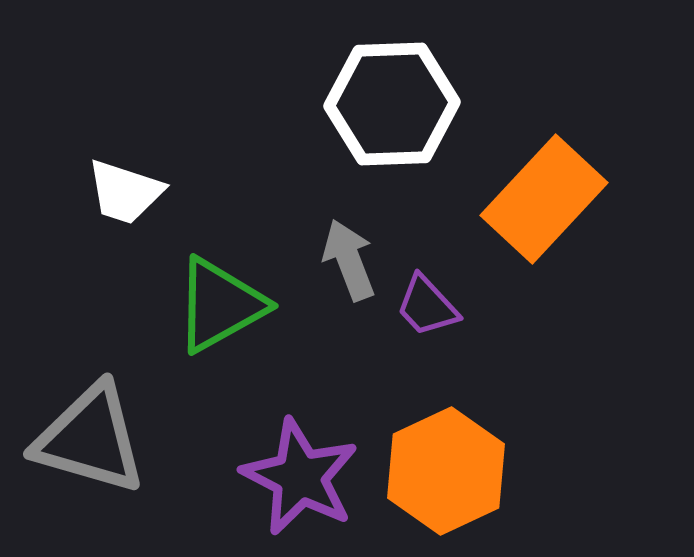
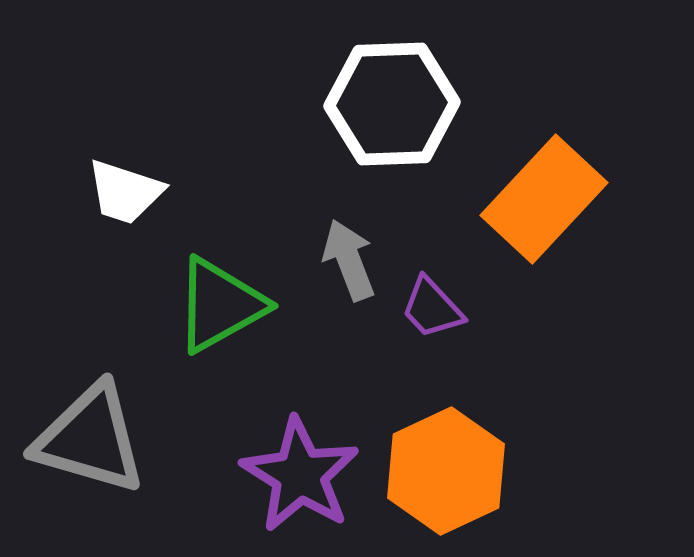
purple trapezoid: moved 5 px right, 2 px down
purple star: moved 2 px up; rotated 5 degrees clockwise
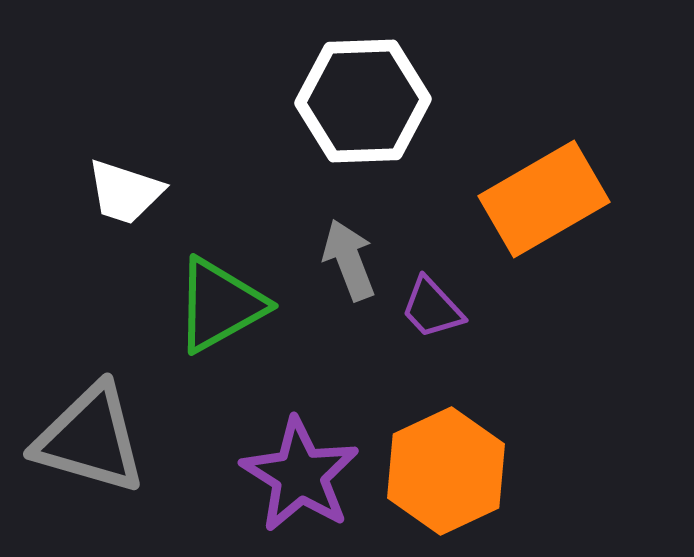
white hexagon: moved 29 px left, 3 px up
orange rectangle: rotated 17 degrees clockwise
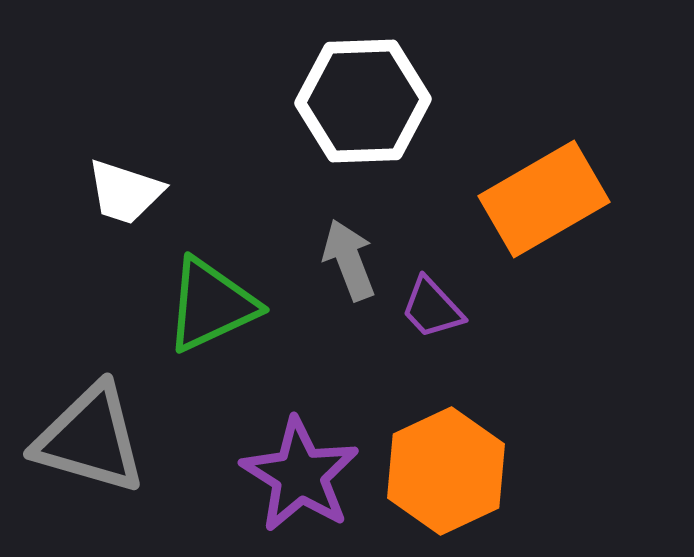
green triangle: moved 9 px left; rotated 4 degrees clockwise
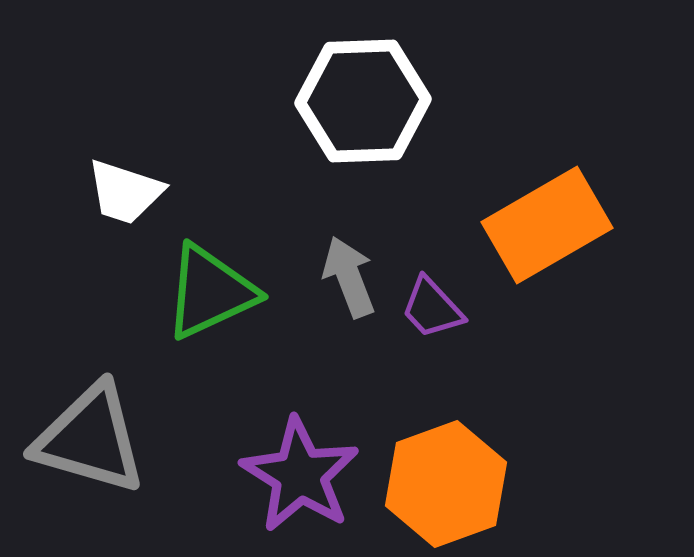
orange rectangle: moved 3 px right, 26 px down
gray arrow: moved 17 px down
green triangle: moved 1 px left, 13 px up
orange hexagon: moved 13 px down; rotated 5 degrees clockwise
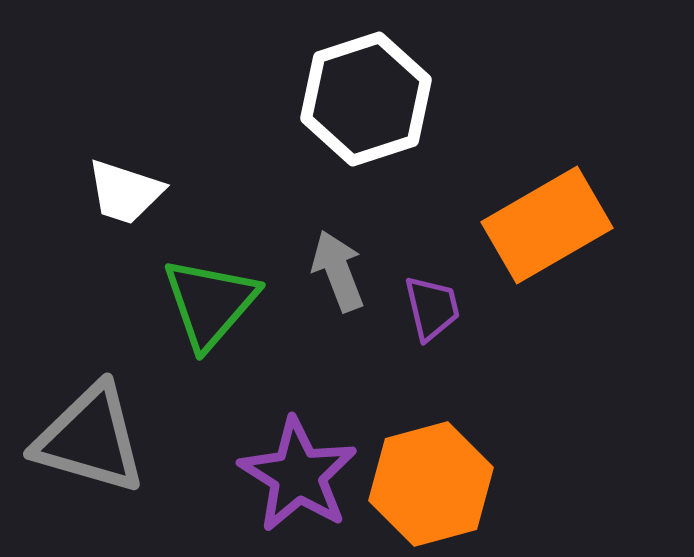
white hexagon: moved 3 px right, 2 px up; rotated 16 degrees counterclockwise
gray arrow: moved 11 px left, 6 px up
green triangle: moved 11 px down; rotated 24 degrees counterclockwise
purple trapezoid: rotated 150 degrees counterclockwise
purple star: moved 2 px left
orange hexagon: moved 15 px left; rotated 5 degrees clockwise
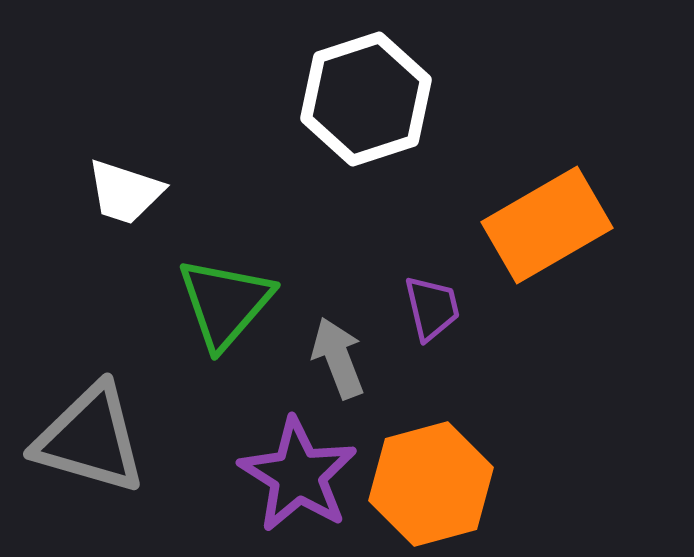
gray arrow: moved 87 px down
green triangle: moved 15 px right
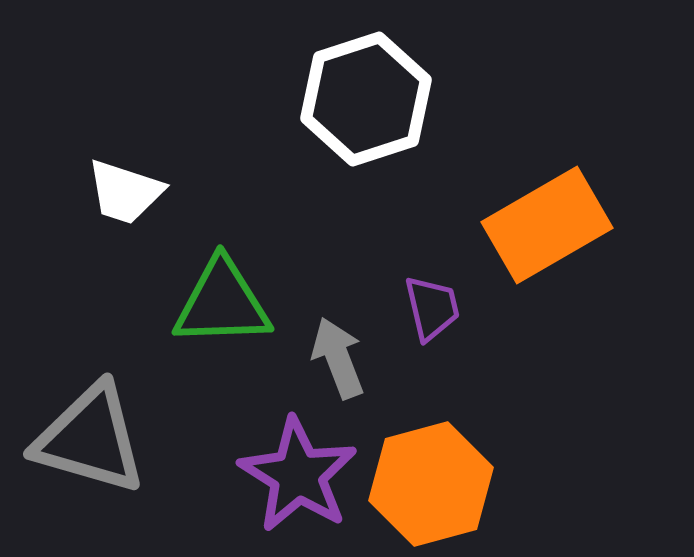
green triangle: moved 3 px left; rotated 47 degrees clockwise
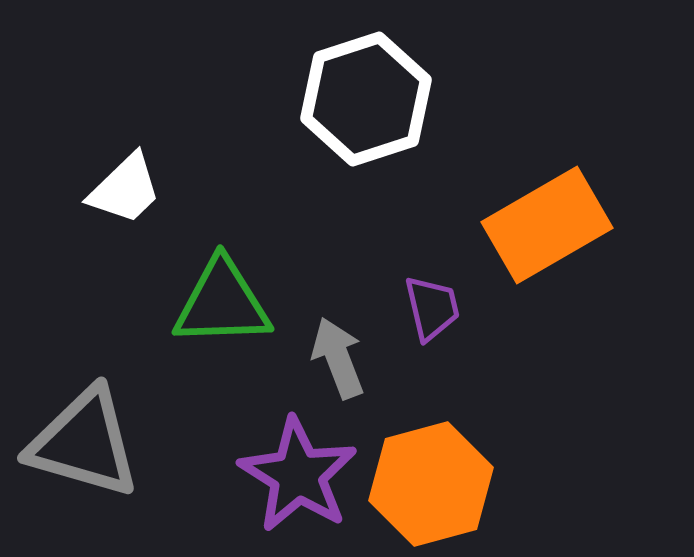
white trapezoid: moved 3 px up; rotated 62 degrees counterclockwise
gray triangle: moved 6 px left, 4 px down
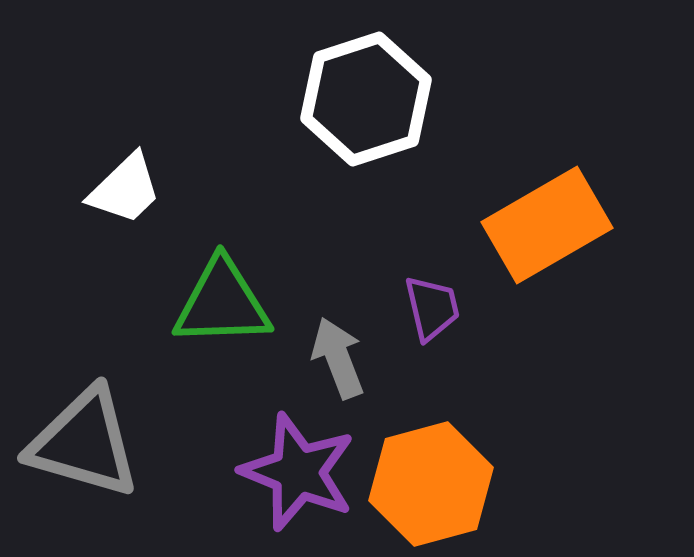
purple star: moved 3 px up; rotated 10 degrees counterclockwise
